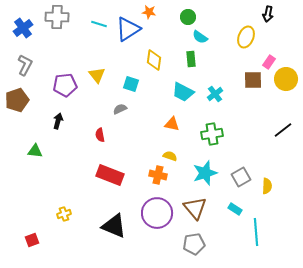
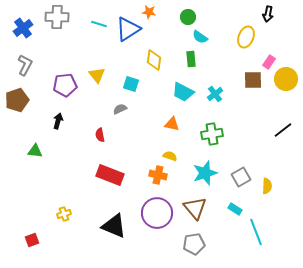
cyan line at (256, 232): rotated 16 degrees counterclockwise
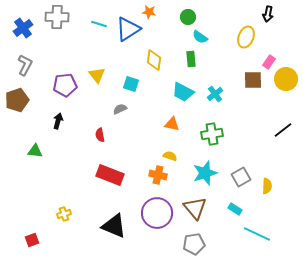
cyan line at (256, 232): moved 1 px right, 2 px down; rotated 44 degrees counterclockwise
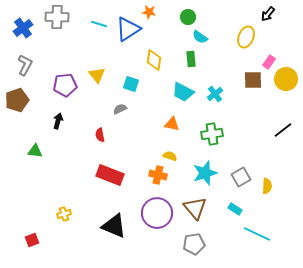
black arrow at (268, 14): rotated 28 degrees clockwise
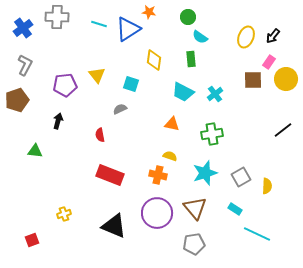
black arrow at (268, 14): moved 5 px right, 22 px down
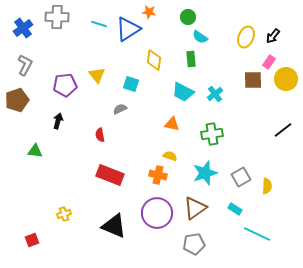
brown triangle at (195, 208): rotated 35 degrees clockwise
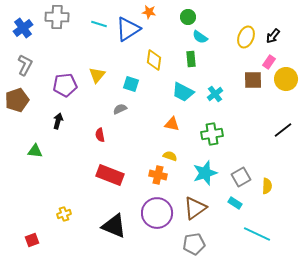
yellow triangle at (97, 75): rotated 18 degrees clockwise
cyan rectangle at (235, 209): moved 6 px up
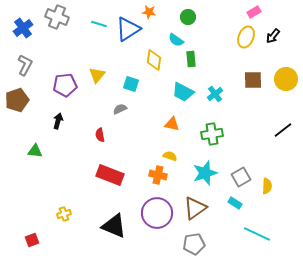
gray cross at (57, 17): rotated 20 degrees clockwise
cyan semicircle at (200, 37): moved 24 px left, 3 px down
pink rectangle at (269, 62): moved 15 px left, 50 px up; rotated 24 degrees clockwise
